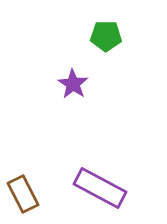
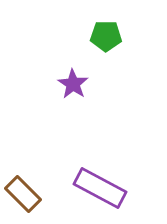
brown rectangle: rotated 18 degrees counterclockwise
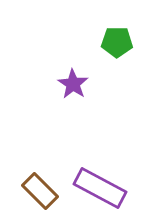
green pentagon: moved 11 px right, 6 px down
brown rectangle: moved 17 px right, 3 px up
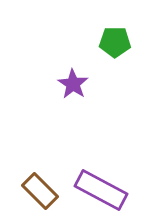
green pentagon: moved 2 px left
purple rectangle: moved 1 px right, 2 px down
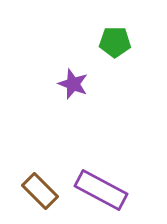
purple star: rotated 12 degrees counterclockwise
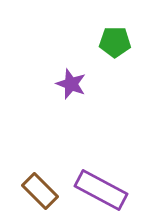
purple star: moved 2 px left
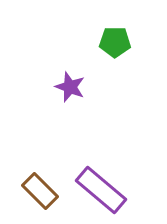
purple star: moved 1 px left, 3 px down
purple rectangle: rotated 12 degrees clockwise
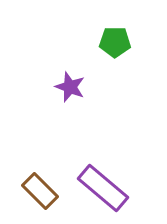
purple rectangle: moved 2 px right, 2 px up
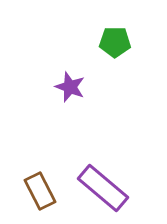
brown rectangle: rotated 18 degrees clockwise
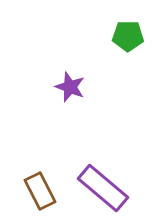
green pentagon: moved 13 px right, 6 px up
